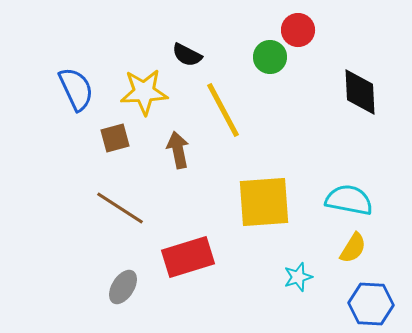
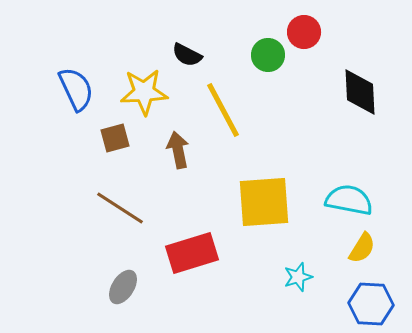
red circle: moved 6 px right, 2 px down
green circle: moved 2 px left, 2 px up
yellow semicircle: moved 9 px right
red rectangle: moved 4 px right, 4 px up
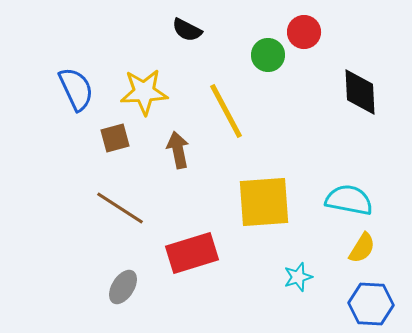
black semicircle: moved 25 px up
yellow line: moved 3 px right, 1 px down
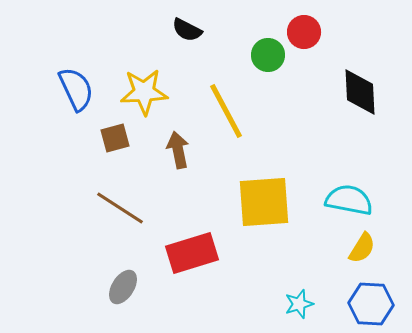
cyan star: moved 1 px right, 27 px down
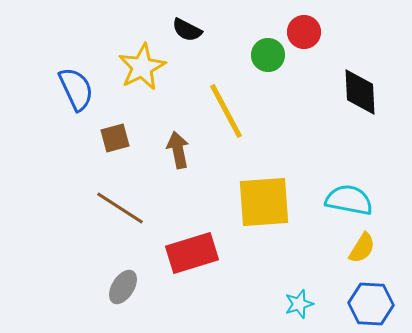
yellow star: moved 2 px left, 25 px up; rotated 24 degrees counterclockwise
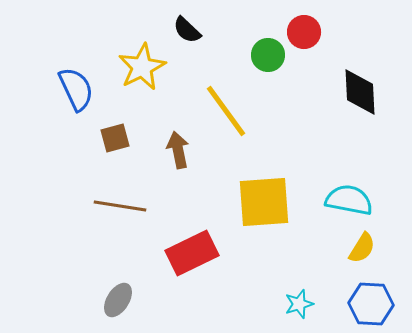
black semicircle: rotated 16 degrees clockwise
yellow line: rotated 8 degrees counterclockwise
brown line: moved 2 px up; rotated 24 degrees counterclockwise
red rectangle: rotated 9 degrees counterclockwise
gray ellipse: moved 5 px left, 13 px down
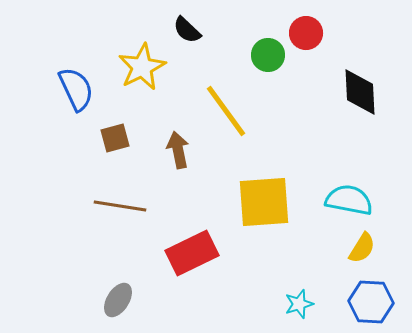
red circle: moved 2 px right, 1 px down
blue hexagon: moved 2 px up
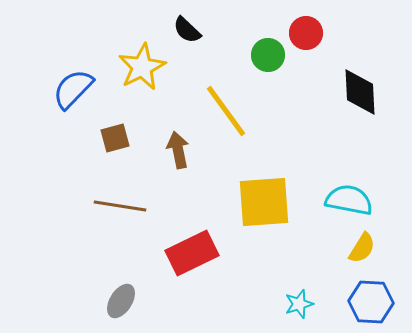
blue semicircle: moved 3 px left; rotated 111 degrees counterclockwise
gray ellipse: moved 3 px right, 1 px down
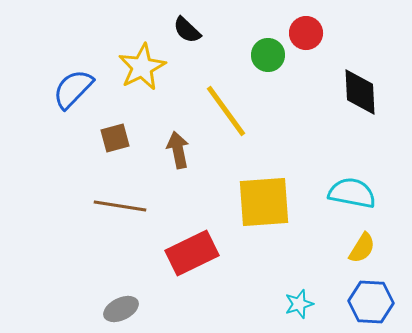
cyan semicircle: moved 3 px right, 7 px up
gray ellipse: moved 8 px down; rotated 32 degrees clockwise
